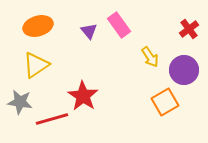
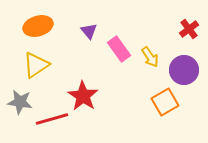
pink rectangle: moved 24 px down
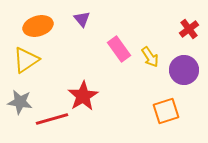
purple triangle: moved 7 px left, 12 px up
yellow triangle: moved 10 px left, 5 px up
red star: rotated 8 degrees clockwise
orange square: moved 1 px right, 9 px down; rotated 12 degrees clockwise
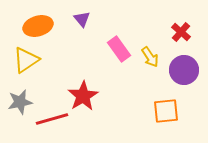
red cross: moved 8 px left, 3 px down; rotated 12 degrees counterclockwise
gray star: rotated 20 degrees counterclockwise
orange square: rotated 12 degrees clockwise
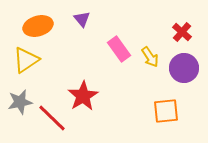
red cross: moved 1 px right
purple circle: moved 2 px up
red line: moved 1 px up; rotated 60 degrees clockwise
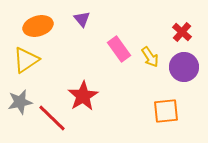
purple circle: moved 1 px up
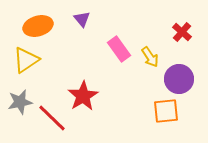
purple circle: moved 5 px left, 12 px down
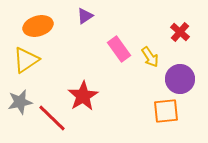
purple triangle: moved 3 px right, 3 px up; rotated 36 degrees clockwise
red cross: moved 2 px left
purple circle: moved 1 px right
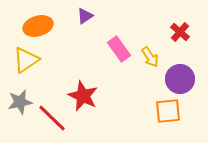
red star: rotated 16 degrees counterclockwise
orange square: moved 2 px right
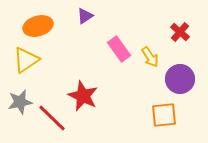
orange square: moved 4 px left, 4 px down
